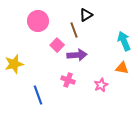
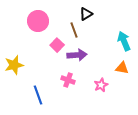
black triangle: moved 1 px up
yellow star: moved 1 px down
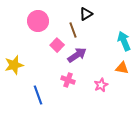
brown line: moved 1 px left
purple arrow: rotated 30 degrees counterclockwise
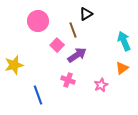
orange triangle: rotated 48 degrees counterclockwise
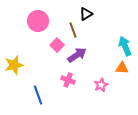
cyan arrow: moved 1 px right, 5 px down
orange triangle: rotated 40 degrees clockwise
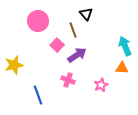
black triangle: rotated 40 degrees counterclockwise
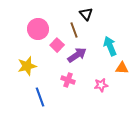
pink circle: moved 8 px down
brown line: moved 1 px right
cyan arrow: moved 15 px left
yellow star: moved 13 px right, 1 px down
pink star: rotated 16 degrees clockwise
blue line: moved 2 px right, 2 px down
